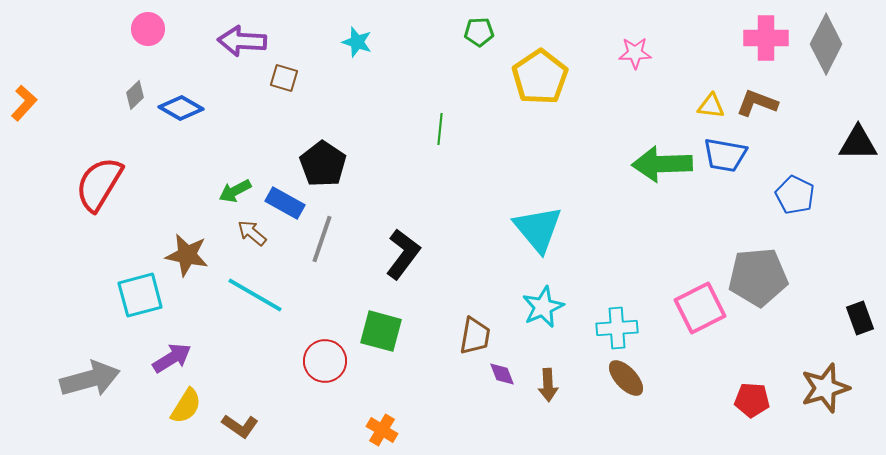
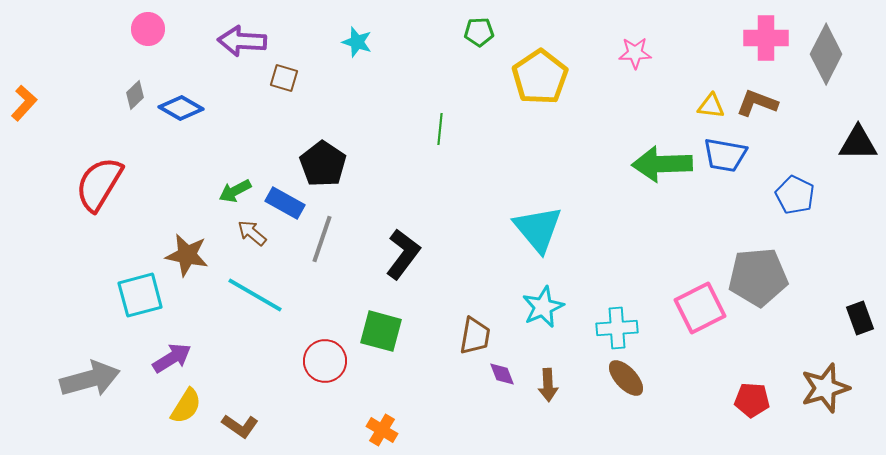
gray diamond at (826, 44): moved 10 px down
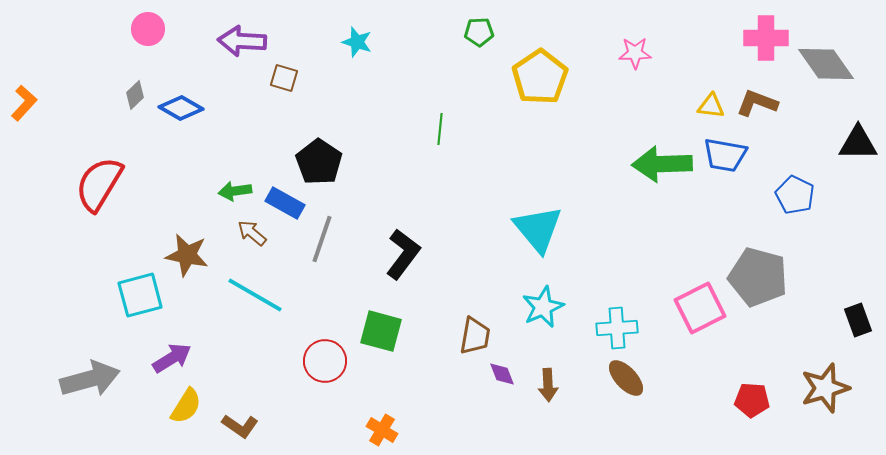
gray diamond at (826, 54): moved 10 px down; rotated 62 degrees counterclockwise
black pentagon at (323, 164): moved 4 px left, 2 px up
green arrow at (235, 191): rotated 20 degrees clockwise
gray pentagon at (758, 277): rotated 20 degrees clockwise
black rectangle at (860, 318): moved 2 px left, 2 px down
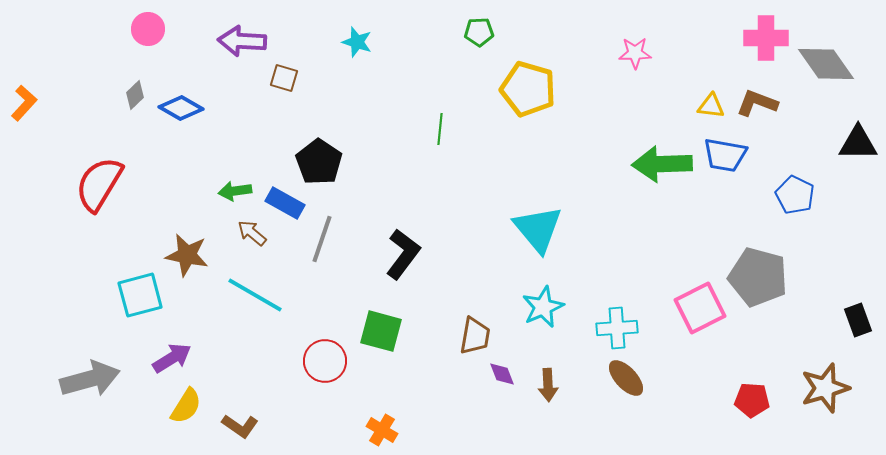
yellow pentagon at (540, 77): moved 12 px left, 12 px down; rotated 22 degrees counterclockwise
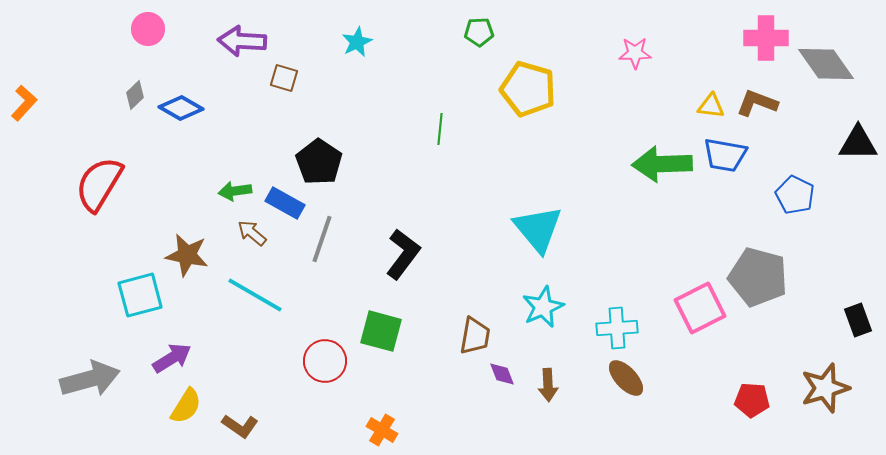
cyan star at (357, 42): rotated 28 degrees clockwise
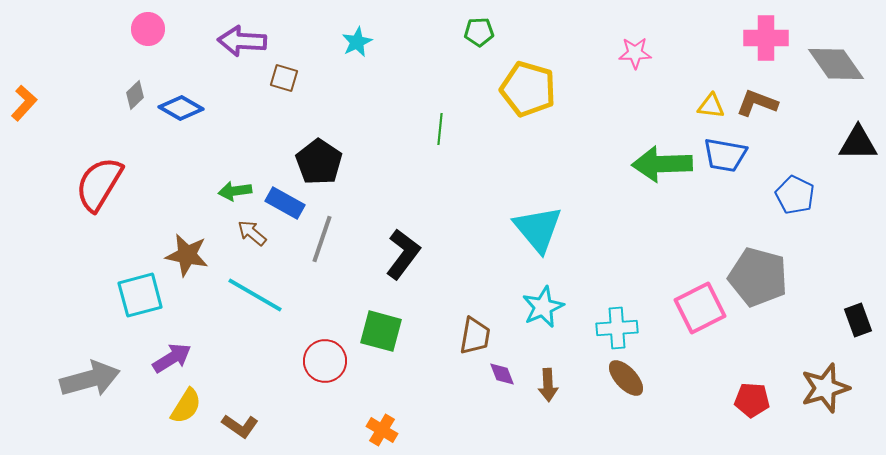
gray diamond at (826, 64): moved 10 px right
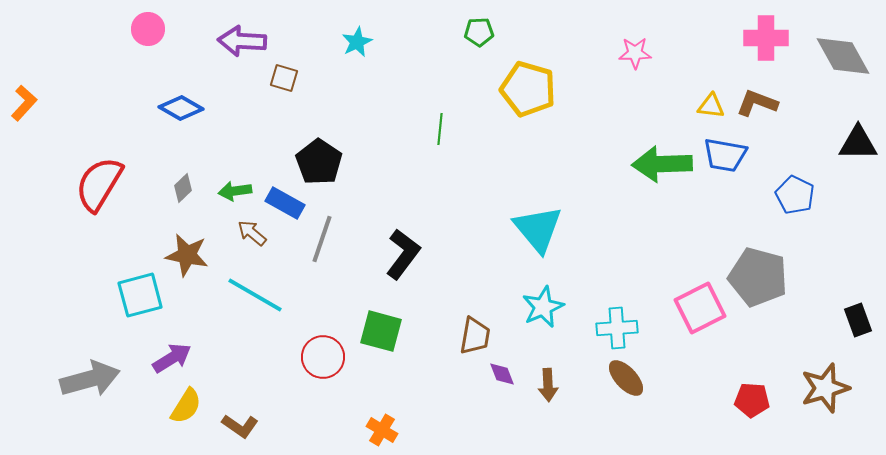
gray diamond at (836, 64): moved 7 px right, 8 px up; rotated 6 degrees clockwise
gray diamond at (135, 95): moved 48 px right, 93 px down
red circle at (325, 361): moved 2 px left, 4 px up
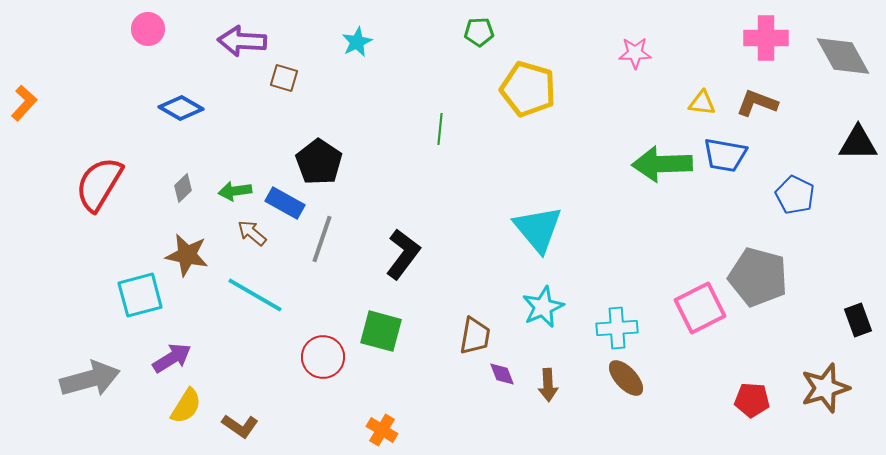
yellow triangle at (711, 106): moved 9 px left, 3 px up
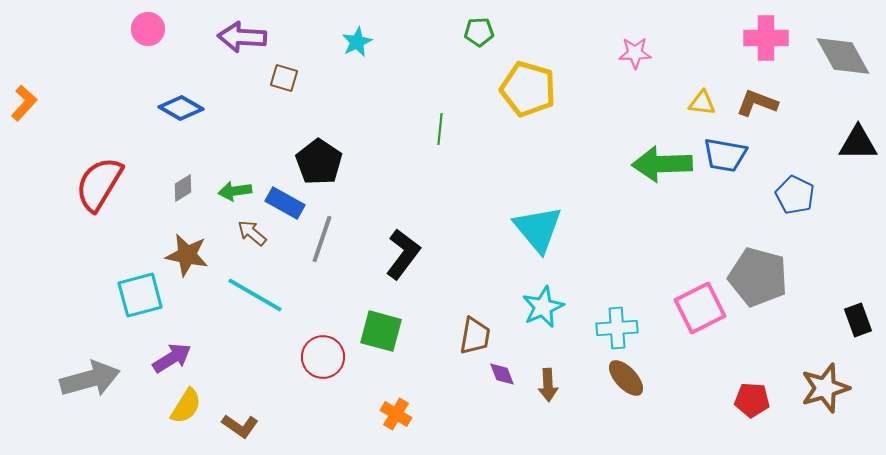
purple arrow at (242, 41): moved 4 px up
gray diamond at (183, 188): rotated 12 degrees clockwise
orange cross at (382, 430): moved 14 px right, 16 px up
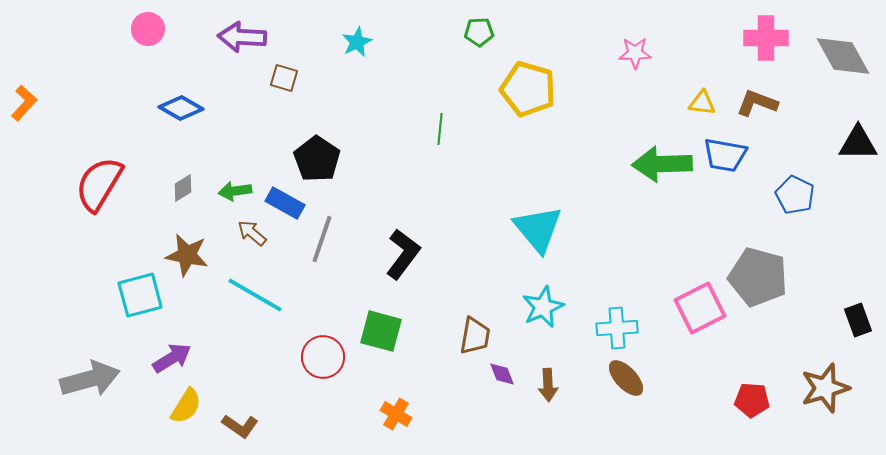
black pentagon at (319, 162): moved 2 px left, 3 px up
